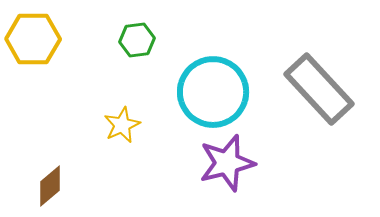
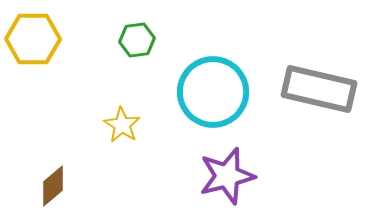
gray rectangle: rotated 34 degrees counterclockwise
yellow star: rotated 15 degrees counterclockwise
purple star: moved 13 px down
brown diamond: moved 3 px right
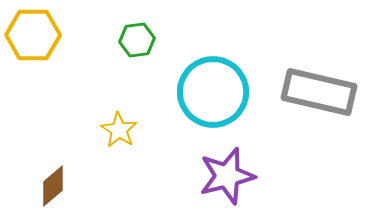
yellow hexagon: moved 4 px up
gray rectangle: moved 3 px down
yellow star: moved 3 px left, 5 px down
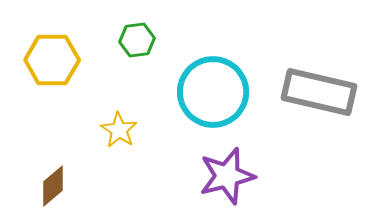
yellow hexagon: moved 19 px right, 25 px down
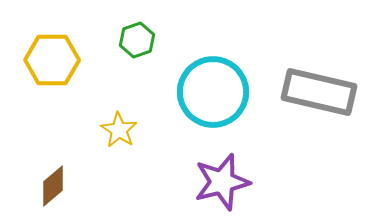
green hexagon: rotated 12 degrees counterclockwise
purple star: moved 5 px left, 6 px down
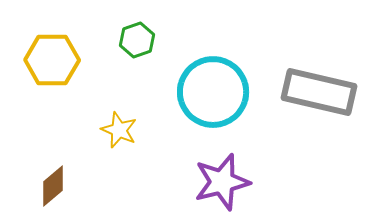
yellow star: rotated 9 degrees counterclockwise
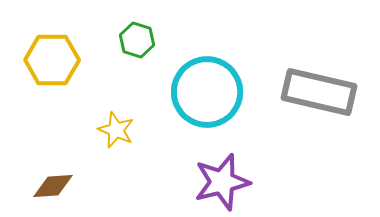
green hexagon: rotated 24 degrees counterclockwise
cyan circle: moved 6 px left
yellow star: moved 3 px left
brown diamond: rotated 36 degrees clockwise
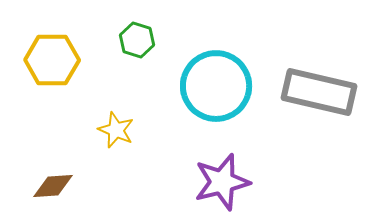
cyan circle: moved 9 px right, 6 px up
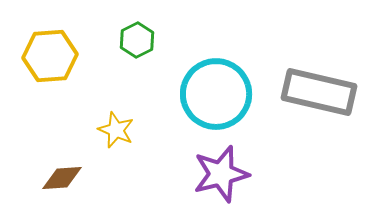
green hexagon: rotated 16 degrees clockwise
yellow hexagon: moved 2 px left, 4 px up; rotated 4 degrees counterclockwise
cyan circle: moved 8 px down
purple star: moved 1 px left, 8 px up
brown diamond: moved 9 px right, 8 px up
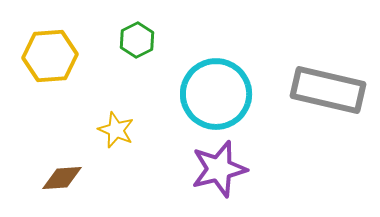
gray rectangle: moved 9 px right, 2 px up
purple star: moved 2 px left, 5 px up
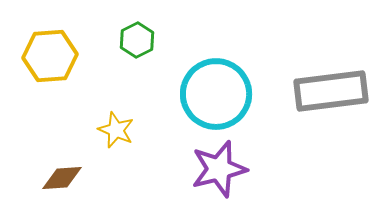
gray rectangle: moved 3 px right, 1 px down; rotated 20 degrees counterclockwise
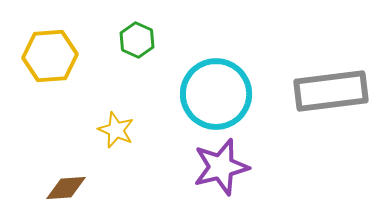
green hexagon: rotated 8 degrees counterclockwise
purple star: moved 2 px right, 2 px up
brown diamond: moved 4 px right, 10 px down
